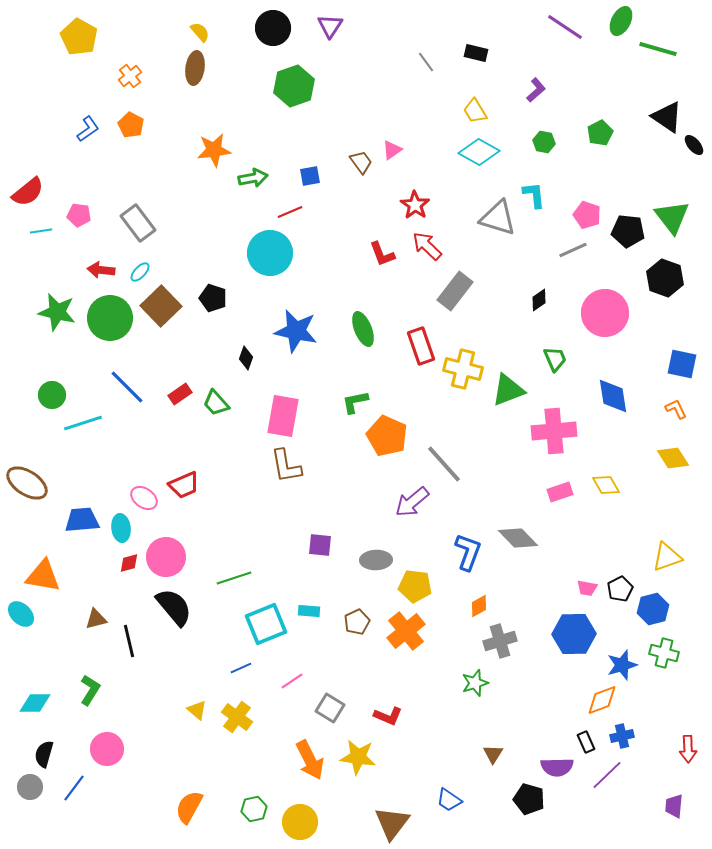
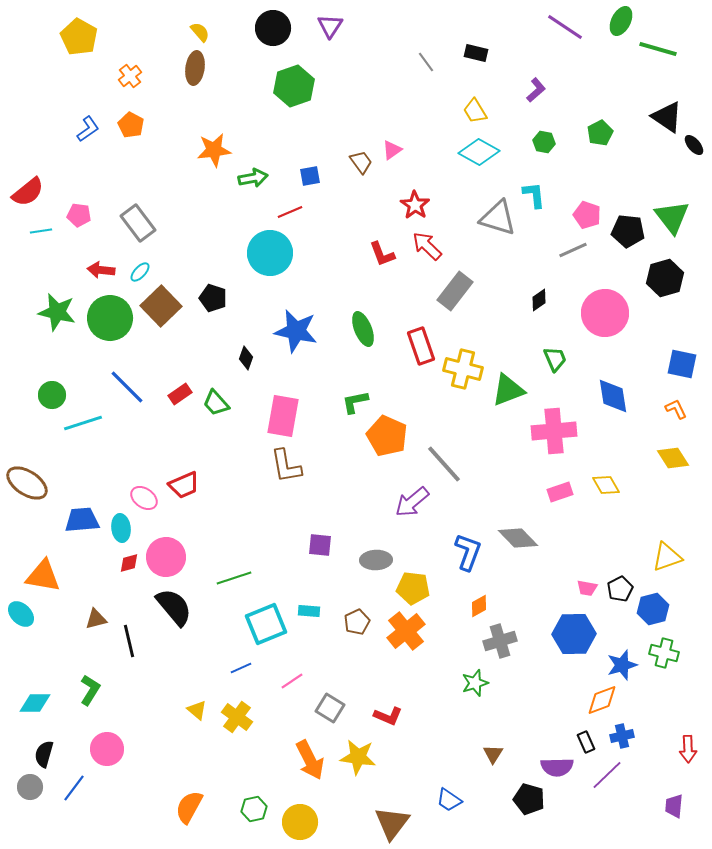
black hexagon at (665, 278): rotated 24 degrees clockwise
yellow pentagon at (415, 586): moved 2 px left, 2 px down
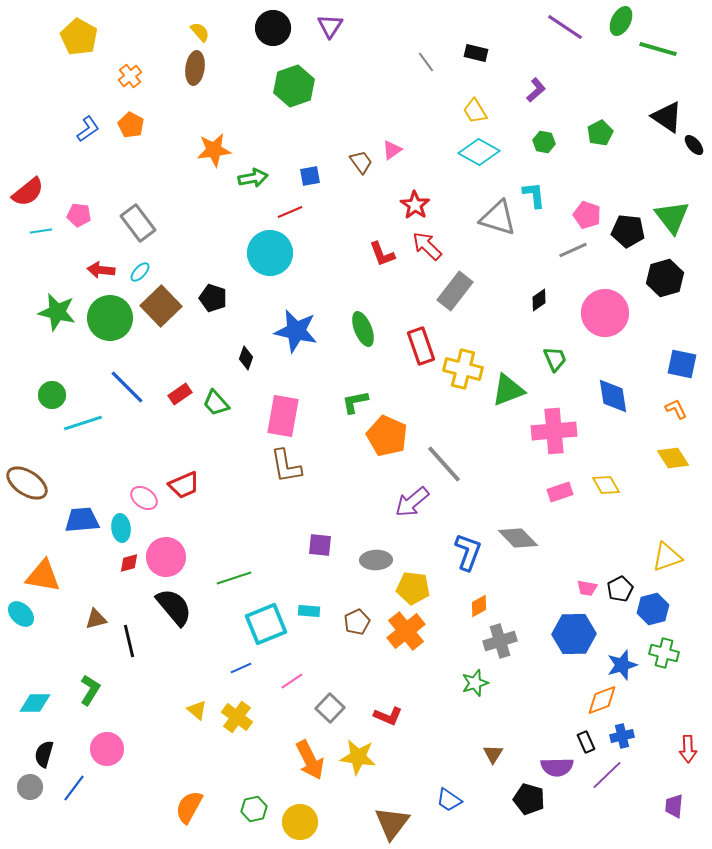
gray square at (330, 708): rotated 12 degrees clockwise
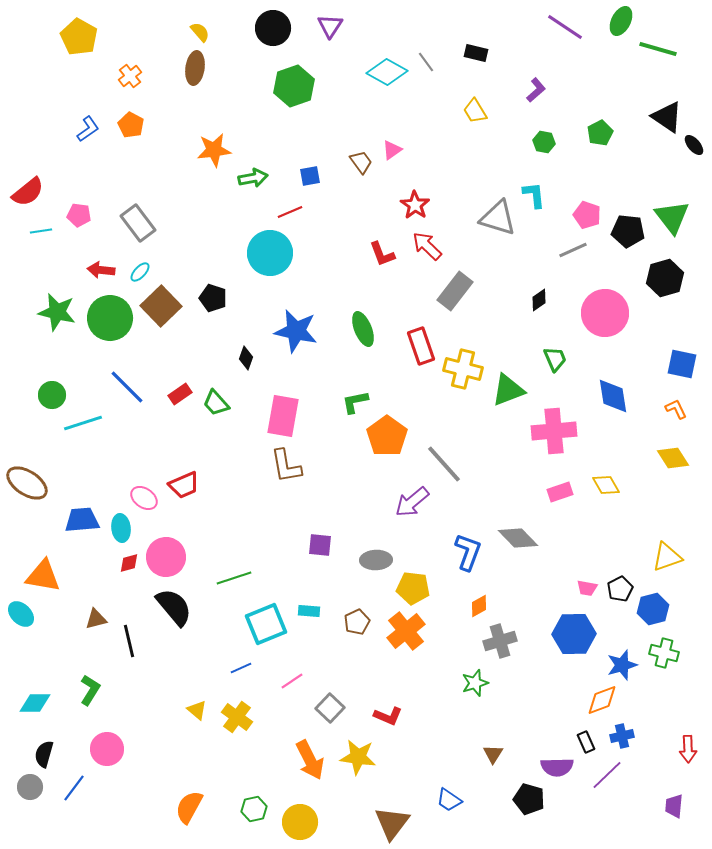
cyan diamond at (479, 152): moved 92 px left, 80 px up
orange pentagon at (387, 436): rotated 12 degrees clockwise
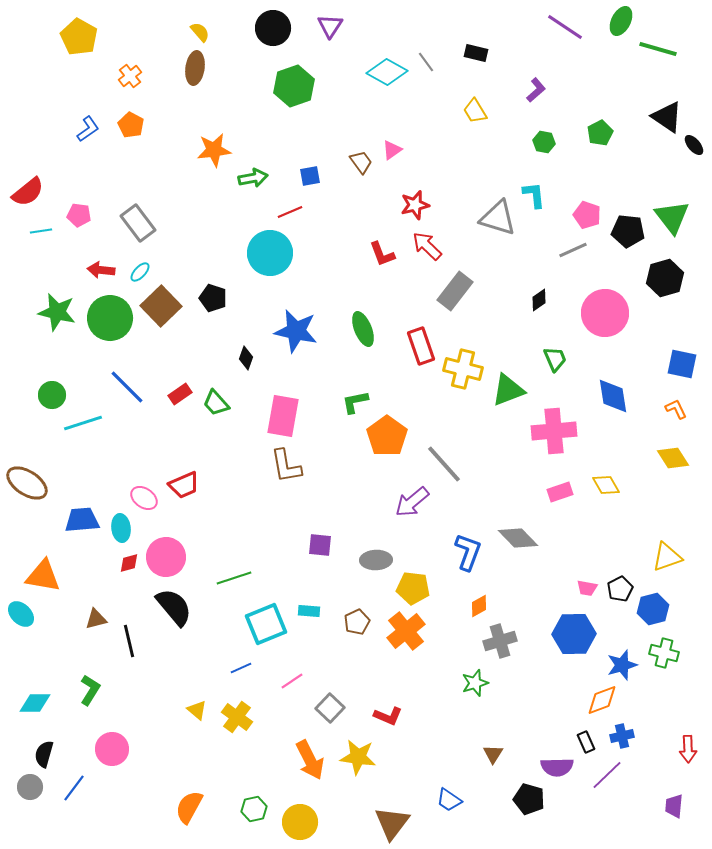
red star at (415, 205): rotated 24 degrees clockwise
pink circle at (107, 749): moved 5 px right
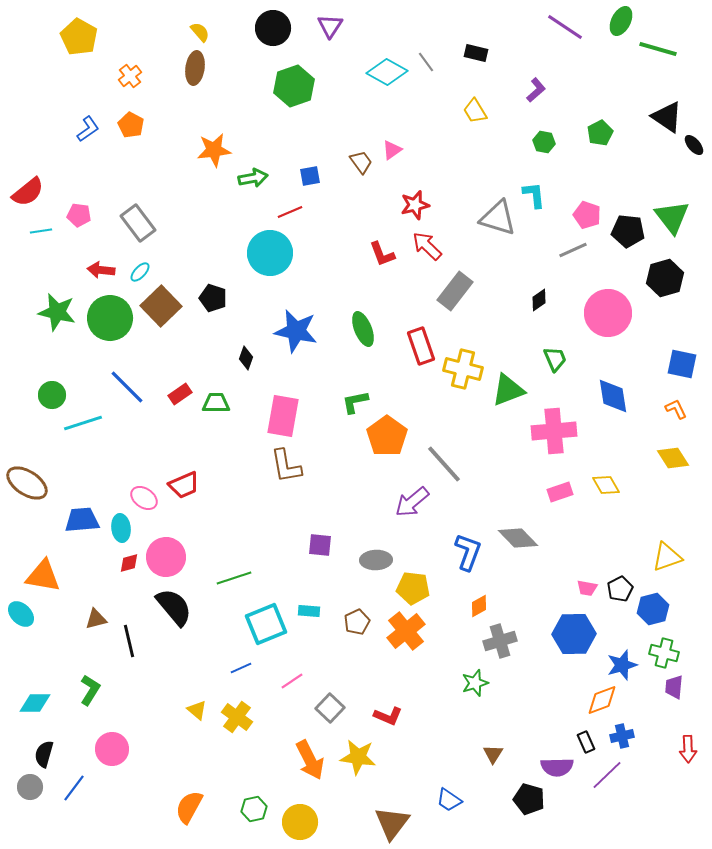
pink circle at (605, 313): moved 3 px right
green trapezoid at (216, 403): rotated 132 degrees clockwise
purple trapezoid at (674, 806): moved 119 px up
